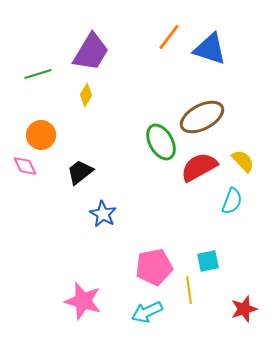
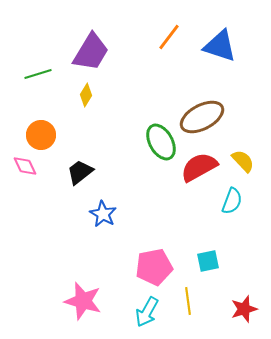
blue triangle: moved 10 px right, 3 px up
yellow line: moved 1 px left, 11 px down
cyan arrow: rotated 36 degrees counterclockwise
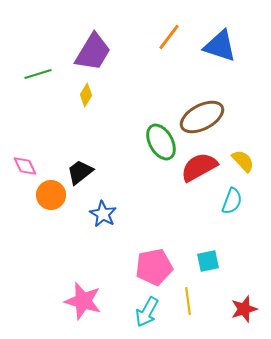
purple trapezoid: moved 2 px right
orange circle: moved 10 px right, 60 px down
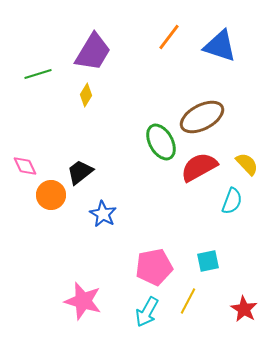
yellow semicircle: moved 4 px right, 3 px down
yellow line: rotated 36 degrees clockwise
red star: rotated 24 degrees counterclockwise
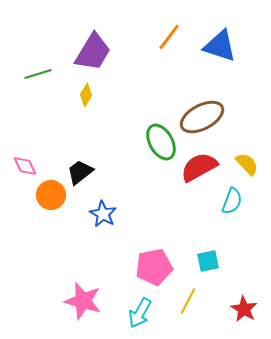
cyan arrow: moved 7 px left, 1 px down
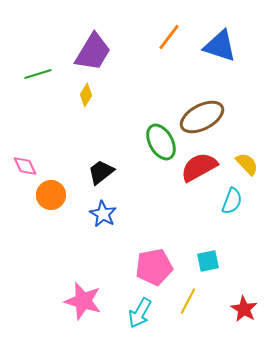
black trapezoid: moved 21 px right
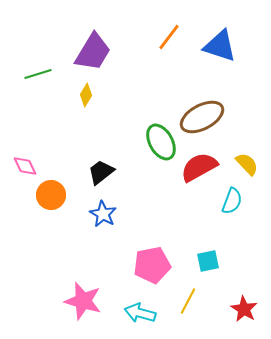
pink pentagon: moved 2 px left, 2 px up
cyan arrow: rotated 76 degrees clockwise
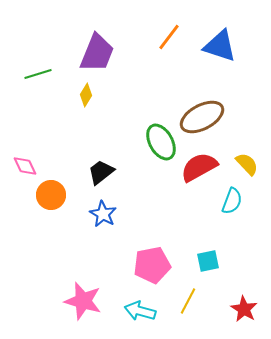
purple trapezoid: moved 4 px right, 1 px down; rotated 9 degrees counterclockwise
cyan arrow: moved 2 px up
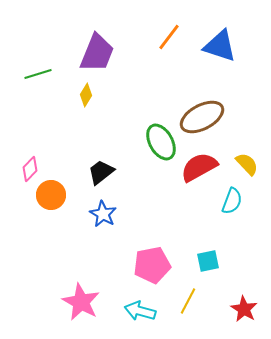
pink diamond: moved 5 px right, 3 px down; rotated 70 degrees clockwise
pink star: moved 2 px left, 1 px down; rotated 12 degrees clockwise
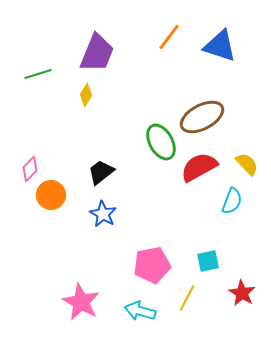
yellow line: moved 1 px left, 3 px up
red star: moved 2 px left, 16 px up
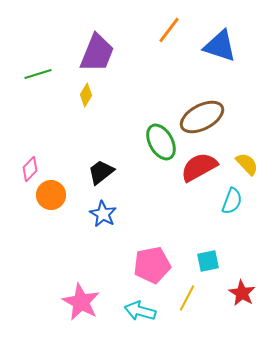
orange line: moved 7 px up
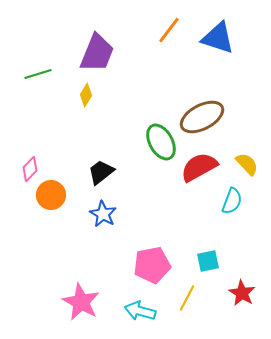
blue triangle: moved 2 px left, 8 px up
